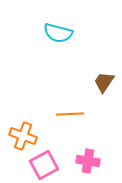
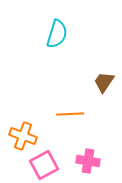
cyan semicircle: moved 1 px left, 1 px down; rotated 88 degrees counterclockwise
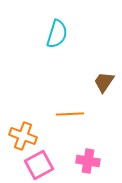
pink square: moved 5 px left
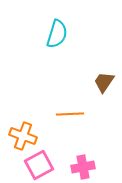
pink cross: moved 5 px left, 6 px down; rotated 20 degrees counterclockwise
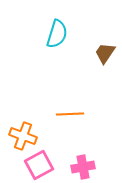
brown trapezoid: moved 1 px right, 29 px up
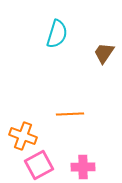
brown trapezoid: moved 1 px left
pink cross: rotated 10 degrees clockwise
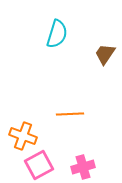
brown trapezoid: moved 1 px right, 1 px down
pink cross: rotated 15 degrees counterclockwise
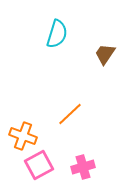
orange line: rotated 40 degrees counterclockwise
